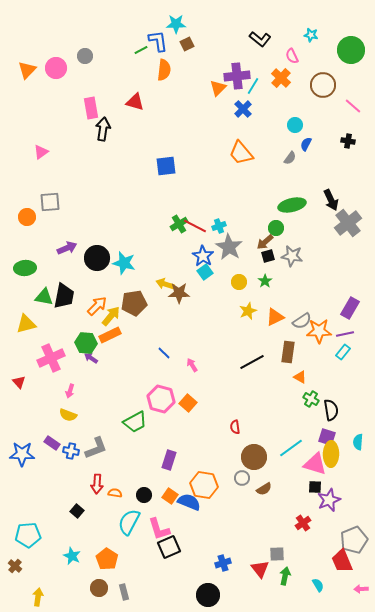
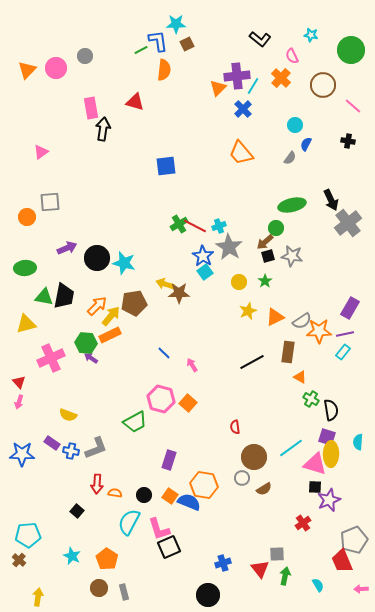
pink arrow at (70, 391): moved 51 px left, 11 px down
brown cross at (15, 566): moved 4 px right, 6 px up
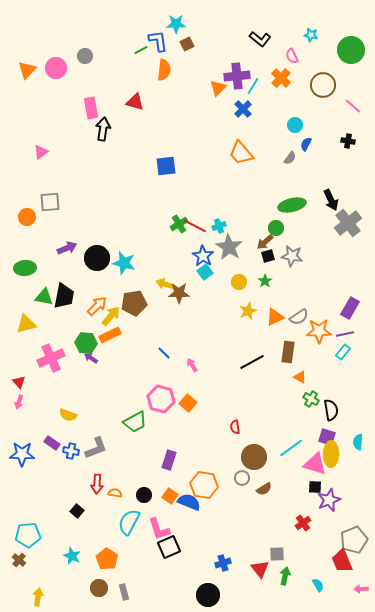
gray semicircle at (302, 321): moved 3 px left, 4 px up
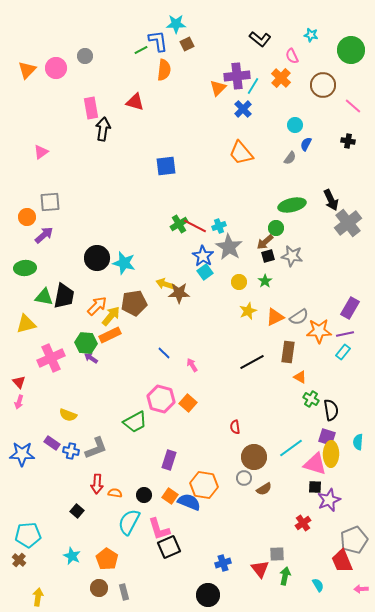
purple arrow at (67, 248): moved 23 px left, 13 px up; rotated 18 degrees counterclockwise
gray circle at (242, 478): moved 2 px right
